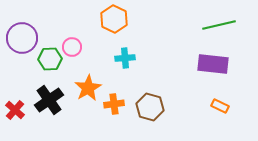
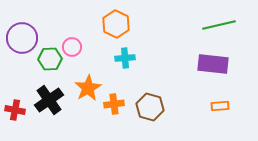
orange hexagon: moved 2 px right, 5 px down
orange rectangle: rotated 30 degrees counterclockwise
red cross: rotated 30 degrees counterclockwise
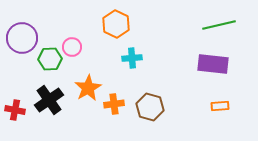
cyan cross: moved 7 px right
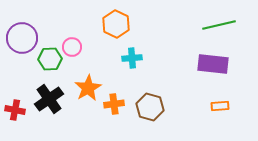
black cross: moved 1 px up
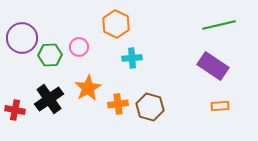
pink circle: moved 7 px right
green hexagon: moved 4 px up
purple rectangle: moved 2 px down; rotated 28 degrees clockwise
orange cross: moved 4 px right
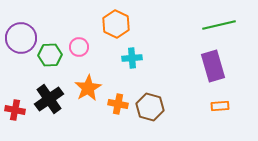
purple circle: moved 1 px left
purple rectangle: rotated 40 degrees clockwise
orange cross: rotated 18 degrees clockwise
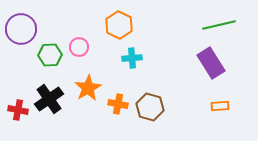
orange hexagon: moved 3 px right, 1 px down
purple circle: moved 9 px up
purple rectangle: moved 2 px left, 3 px up; rotated 16 degrees counterclockwise
red cross: moved 3 px right
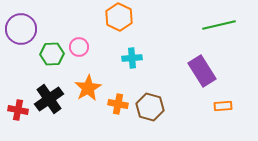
orange hexagon: moved 8 px up
green hexagon: moved 2 px right, 1 px up
purple rectangle: moved 9 px left, 8 px down
orange rectangle: moved 3 px right
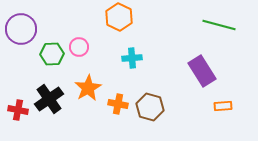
green line: rotated 28 degrees clockwise
